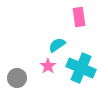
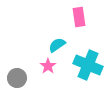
cyan cross: moved 7 px right, 3 px up
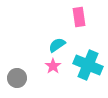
pink star: moved 5 px right
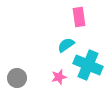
cyan semicircle: moved 9 px right
pink star: moved 6 px right, 11 px down; rotated 21 degrees clockwise
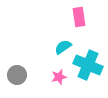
cyan semicircle: moved 3 px left, 2 px down
gray circle: moved 3 px up
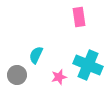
cyan semicircle: moved 27 px left, 8 px down; rotated 30 degrees counterclockwise
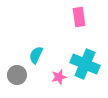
cyan cross: moved 3 px left, 1 px up
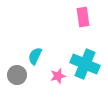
pink rectangle: moved 4 px right
cyan semicircle: moved 1 px left, 1 px down
pink star: moved 1 px left, 1 px up
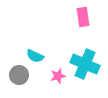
cyan semicircle: rotated 90 degrees counterclockwise
gray circle: moved 2 px right
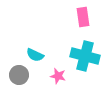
cyan semicircle: moved 1 px up
cyan cross: moved 8 px up; rotated 8 degrees counterclockwise
pink star: rotated 28 degrees clockwise
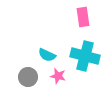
cyan semicircle: moved 12 px right
gray circle: moved 9 px right, 2 px down
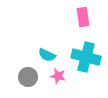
cyan cross: moved 1 px right, 1 px down
